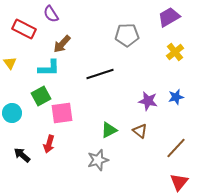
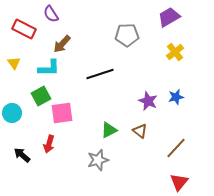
yellow triangle: moved 4 px right
purple star: rotated 12 degrees clockwise
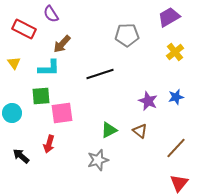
green square: rotated 24 degrees clockwise
black arrow: moved 1 px left, 1 px down
red triangle: moved 1 px down
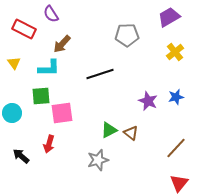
brown triangle: moved 9 px left, 2 px down
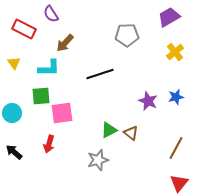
brown arrow: moved 3 px right, 1 px up
brown line: rotated 15 degrees counterclockwise
black arrow: moved 7 px left, 4 px up
